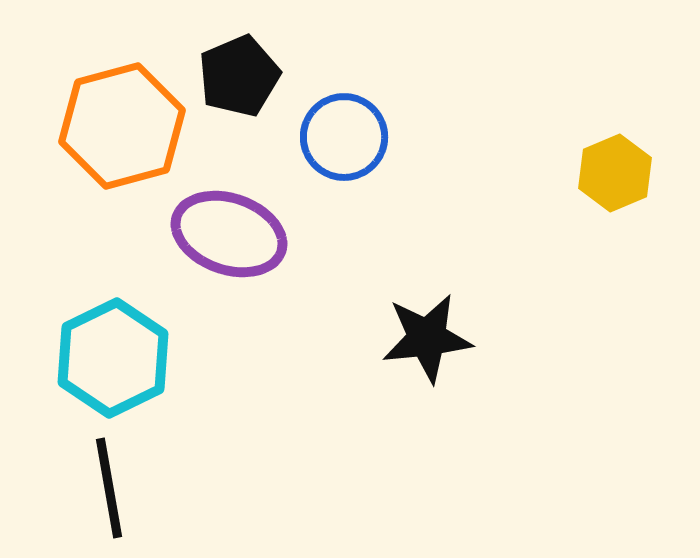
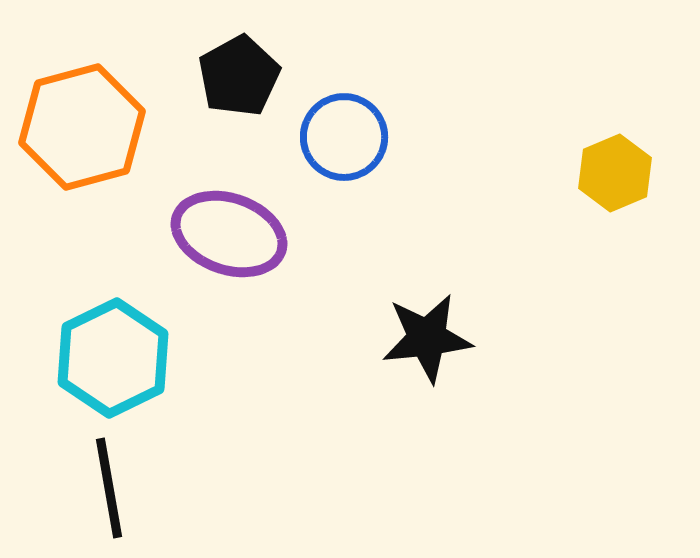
black pentagon: rotated 6 degrees counterclockwise
orange hexagon: moved 40 px left, 1 px down
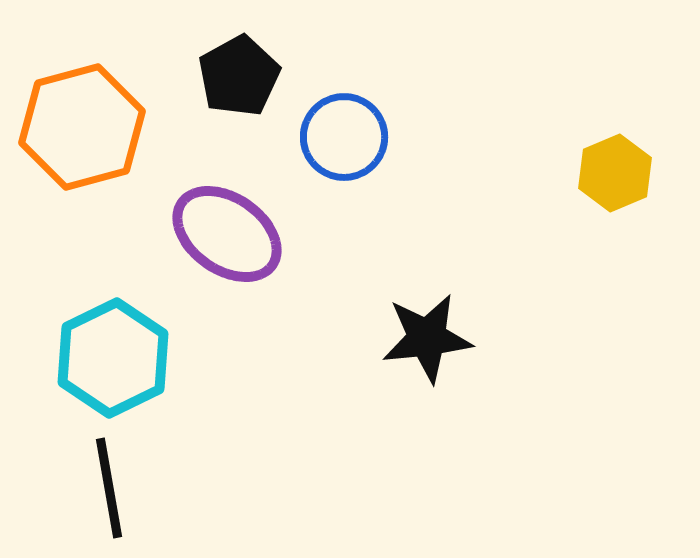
purple ellipse: moved 2 px left; rotated 16 degrees clockwise
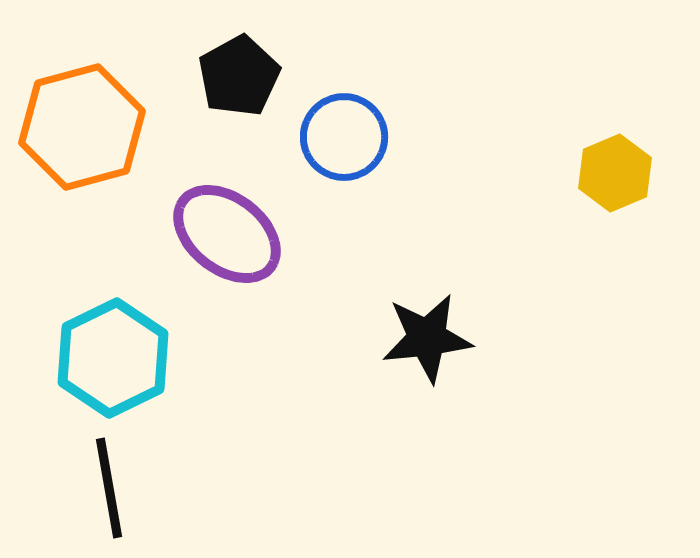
purple ellipse: rotated 3 degrees clockwise
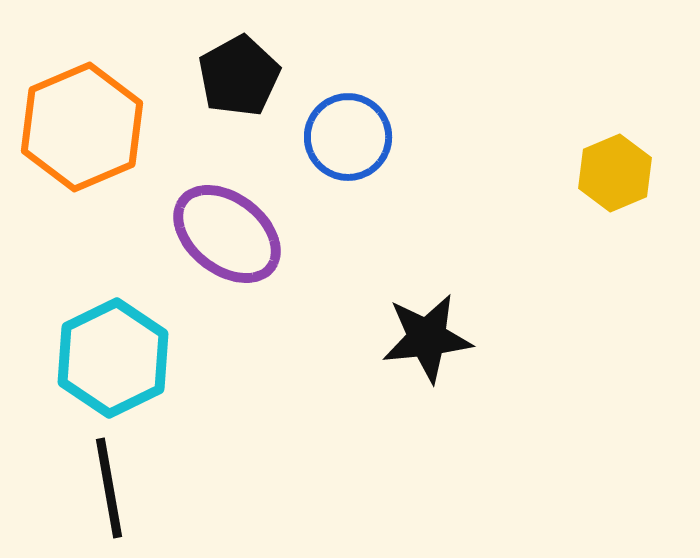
orange hexagon: rotated 8 degrees counterclockwise
blue circle: moved 4 px right
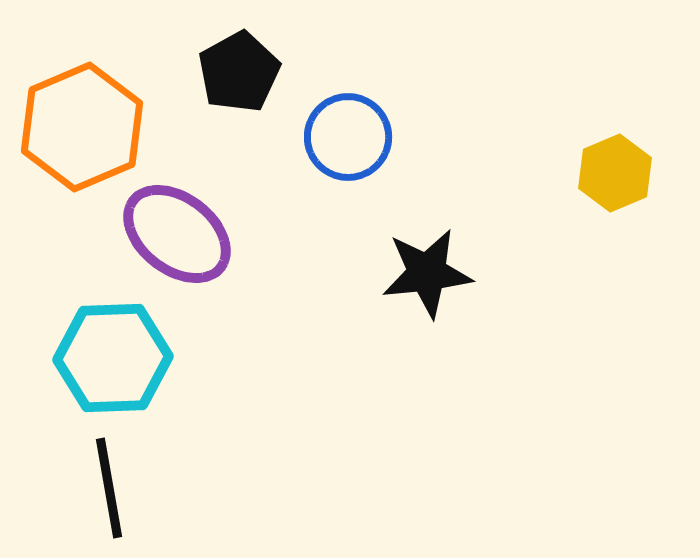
black pentagon: moved 4 px up
purple ellipse: moved 50 px left
black star: moved 65 px up
cyan hexagon: rotated 24 degrees clockwise
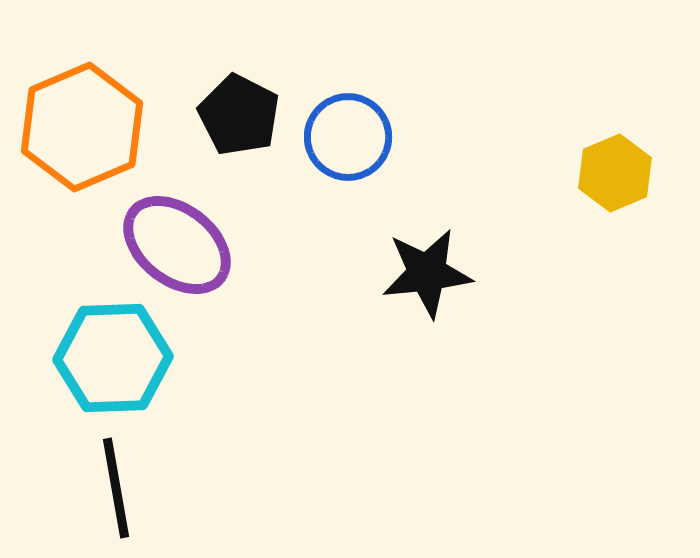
black pentagon: moved 43 px down; rotated 16 degrees counterclockwise
purple ellipse: moved 11 px down
black line: moved 7 px right
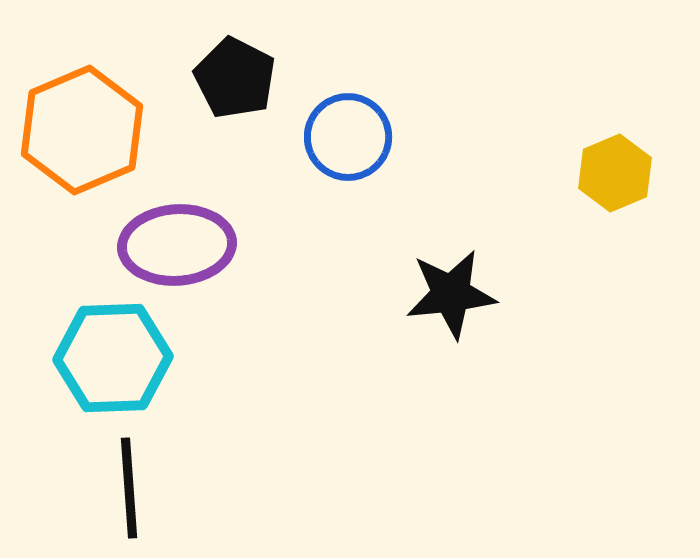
black pentagon: moved 4 px left, 37 px up
orange hexagon: moved 3 px down
purple ellipse: rotated 42 degrees counterclockwise
black star: moved 24 px right, 21 px down
black line: moved 13 px right; rotated 6 degrees clockwise
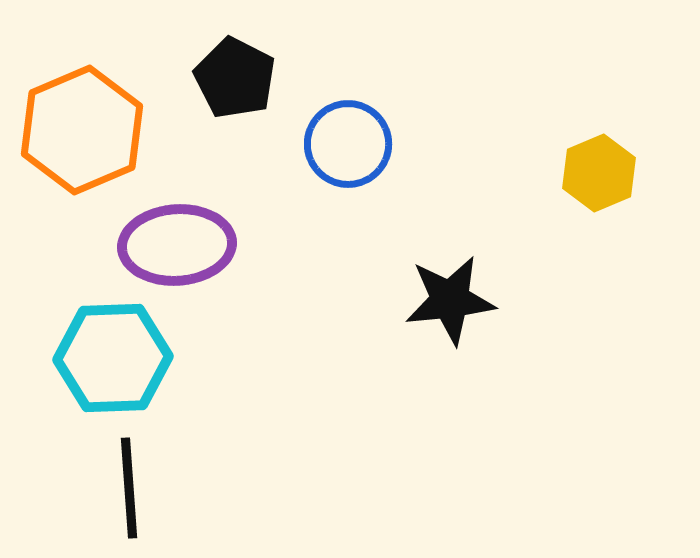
blue circle: moved 7 px down
yellow hexagon: moved 16 px left
black star: moved 1 px left, 6 px down
